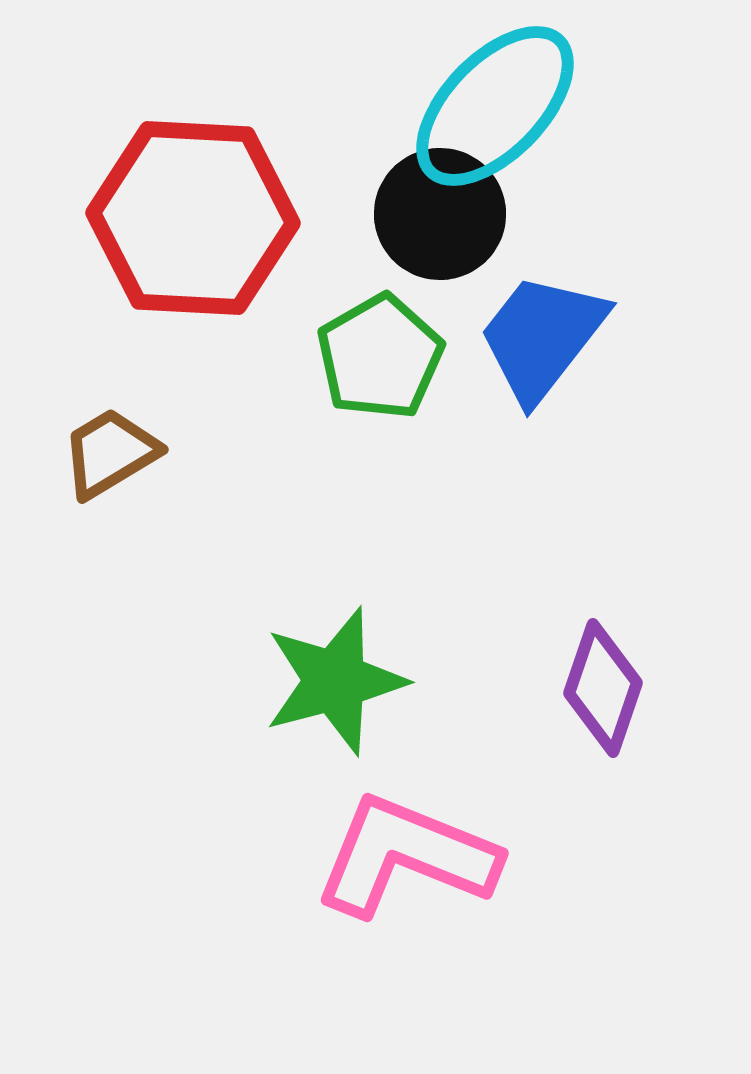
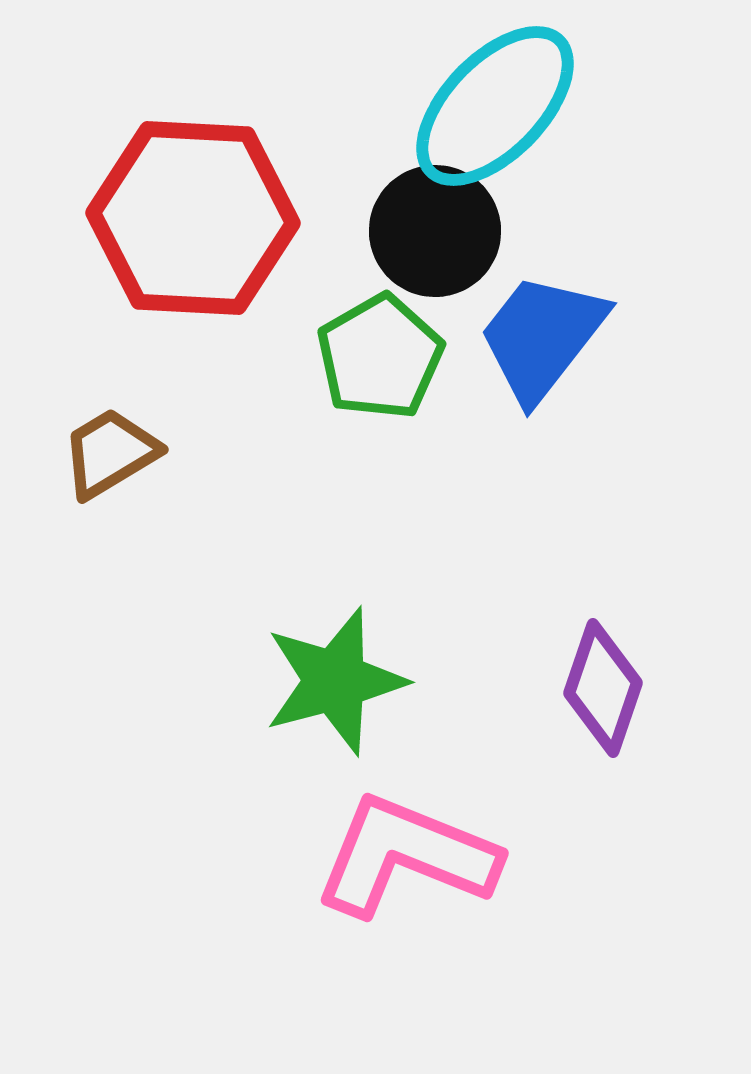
black circle: moved 5 px left, 17 px down
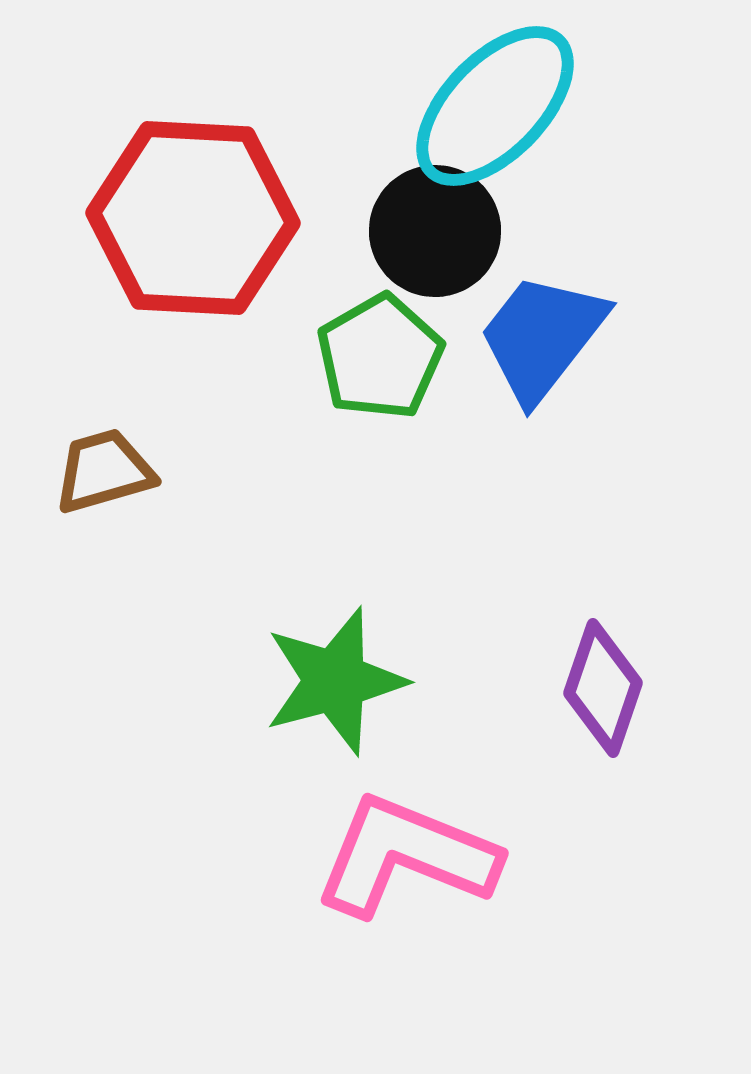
brown trapezoid: moved 6 px left, 18 px down; rotated 15 degrees clockwise
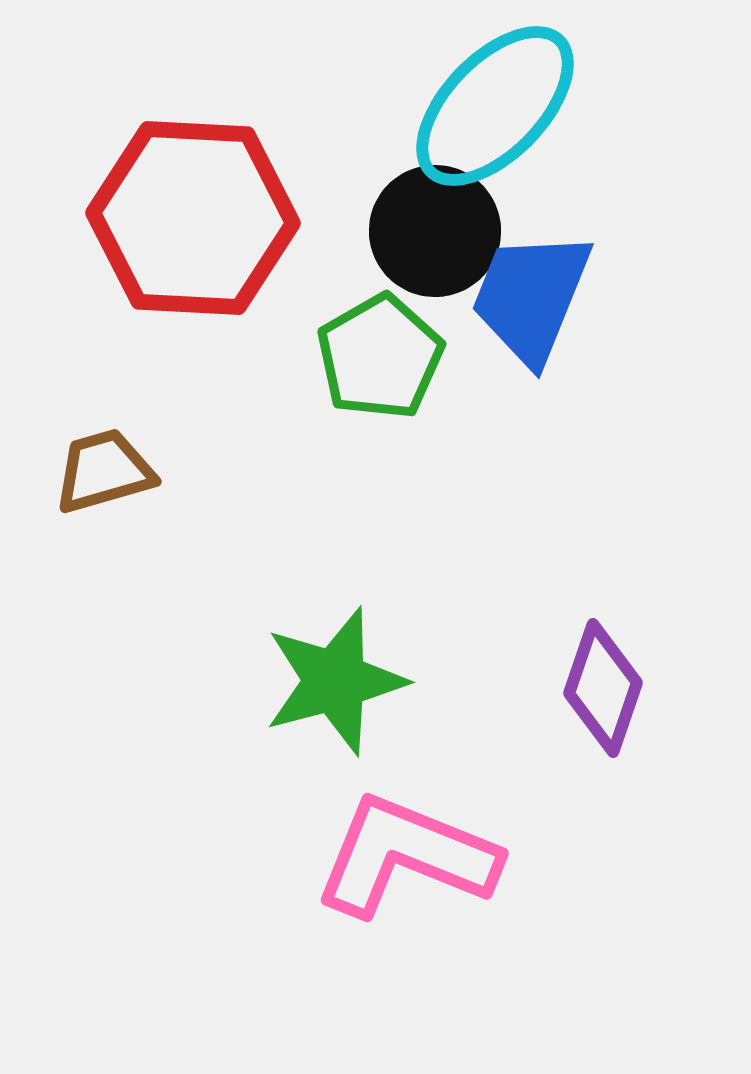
blue trapezoid: moved 11 px left, 40 px up; rotated 16 degrees counterclockwise
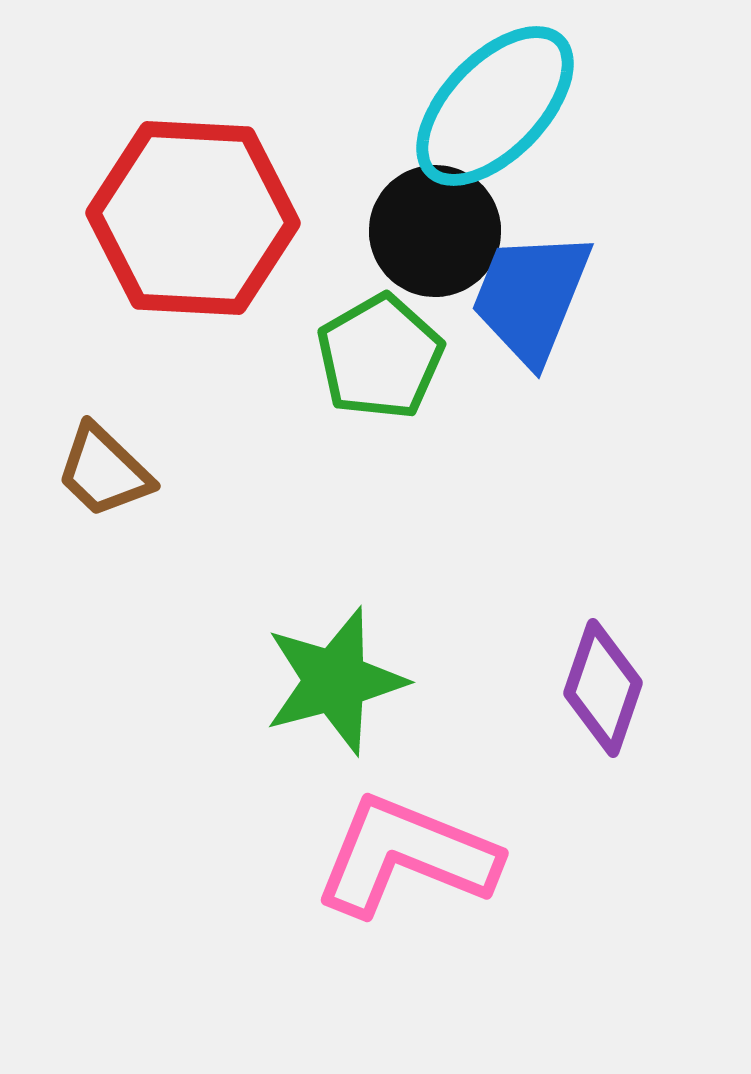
brown trapezoid: rotated 120 degrees counterclockwise
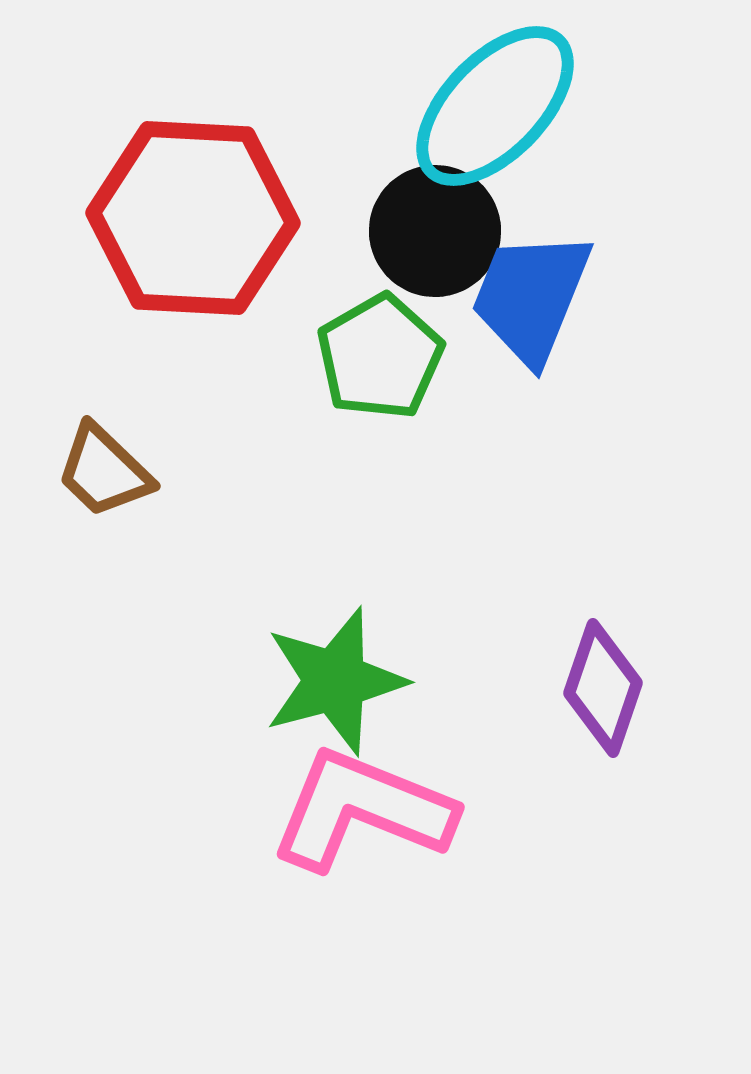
pink L-shape: moved 44 px left, 46 px up
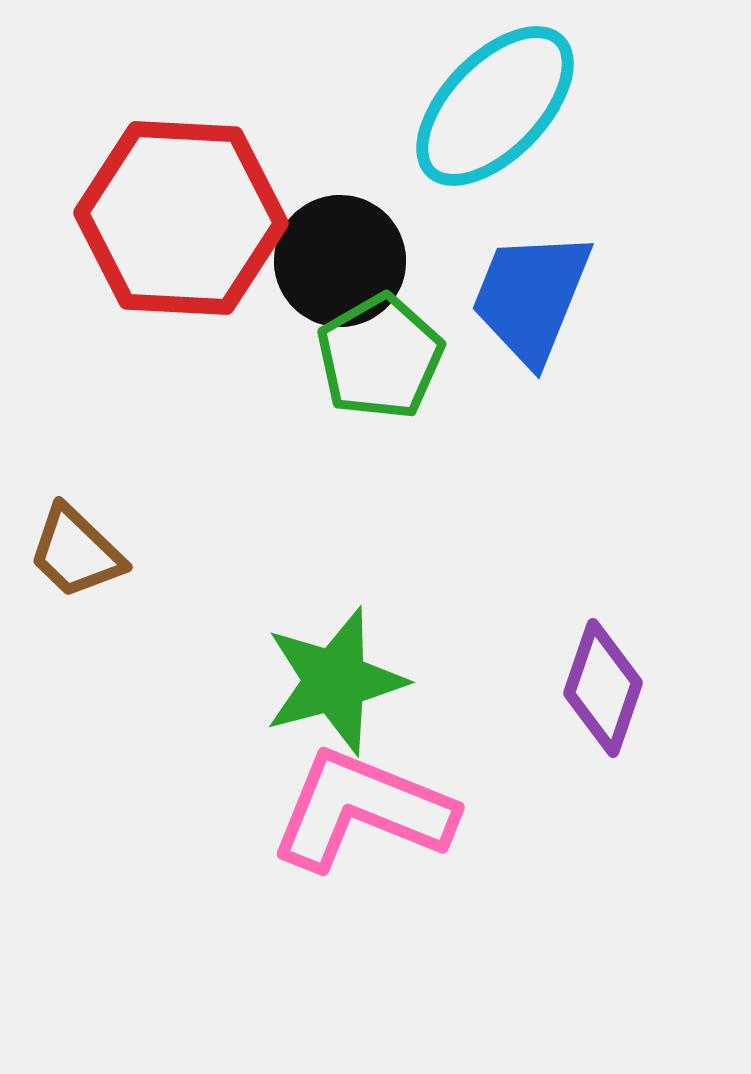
red hexagon: moved 12 px left
black circle: moved 95 px left, 30 px down
brown trapezoid: moved 28 px left, 81 px down
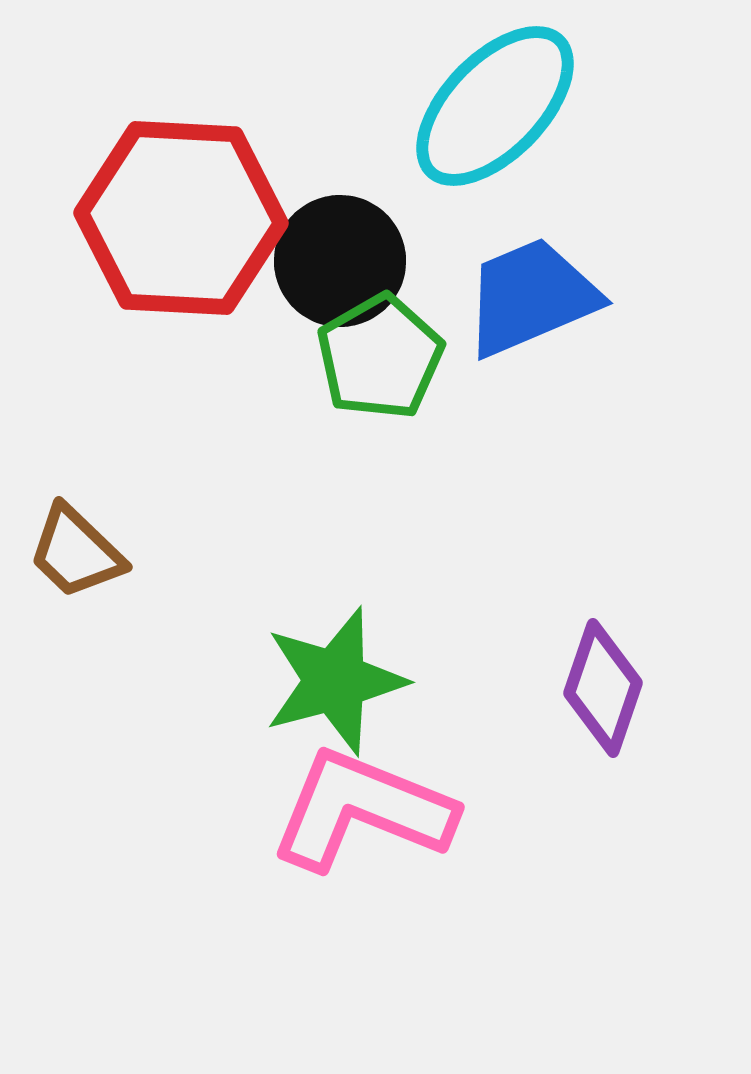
blue trapezoid: rotated 45 degrees clockwise
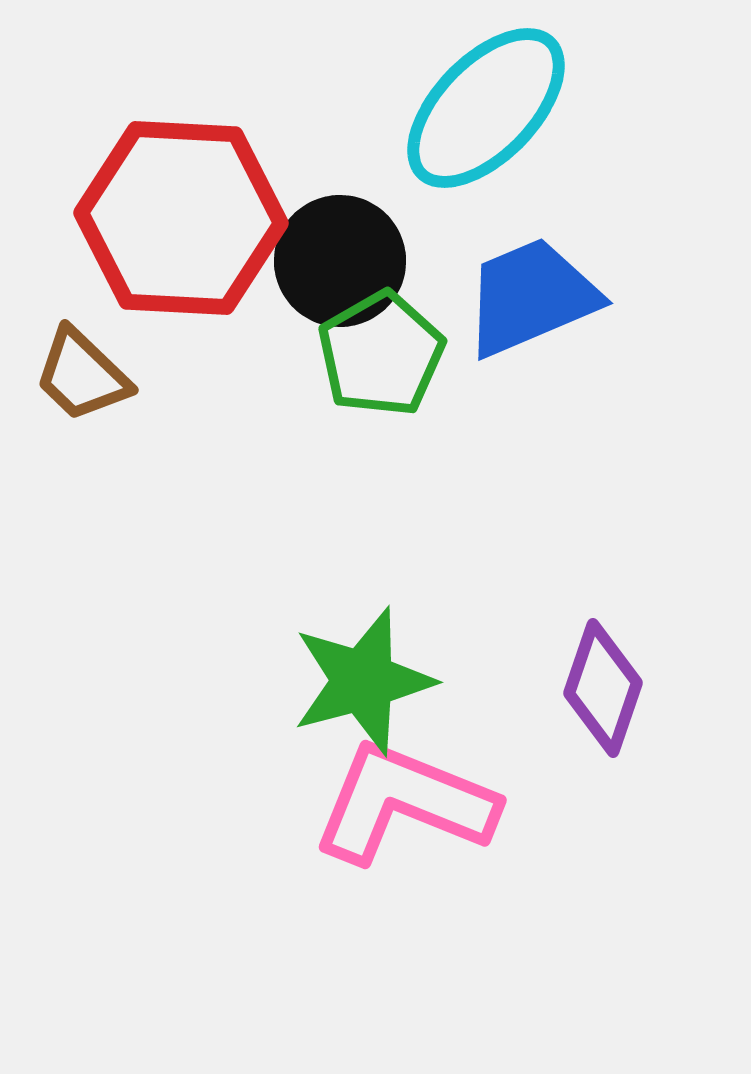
cyan ellipse: moved 9 px left, 2 px down
green pentagon: moved 1 px right, 3 px up
brown trapezoid: moved 6 px right, 177 px up
green star: moved 28 px right
pink L-shape: moved 42 px right, 7 px up
